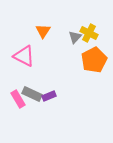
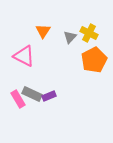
gray triangle: moved 5 px left
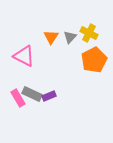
orange triangle: moved 8 px right, 6 px down
pink rectangle: moved 1 px up
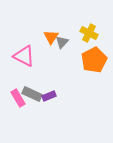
gray triangle: moved 8 px left, 5 px down
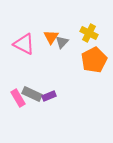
pink triangle: moved 12 px up
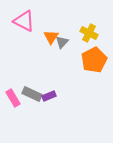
pink triangle: moved 23 px up
pink rectangle: moved 5 px left
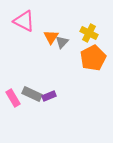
orange pentagon: moved 1 px left, 2 px up
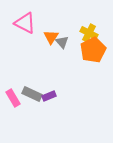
pink triangle: moved 1 px right, 2 px down
gray triangle: rotated 24 degrees counterclockwise
orange pentagon: moved 8 px up
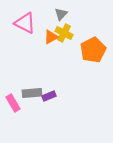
yellow cross: moved 25 px left
orange triangle: rotated 28 degrees clockwise
gray triangle: moved 1 px left, 28 px up; rotated 24 degrees clockwise
gray rectangle: moved 1 px up; rotated 30 degrees counterclockwise
pink rectangle: moved 5 px down
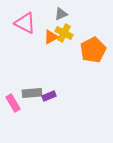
gray triangle: rotated 24 degrees clockwise
